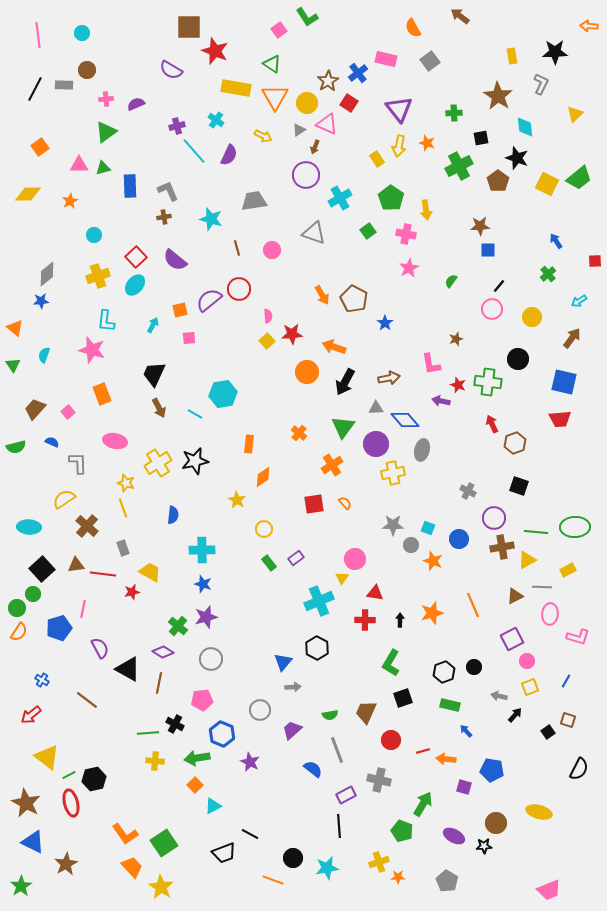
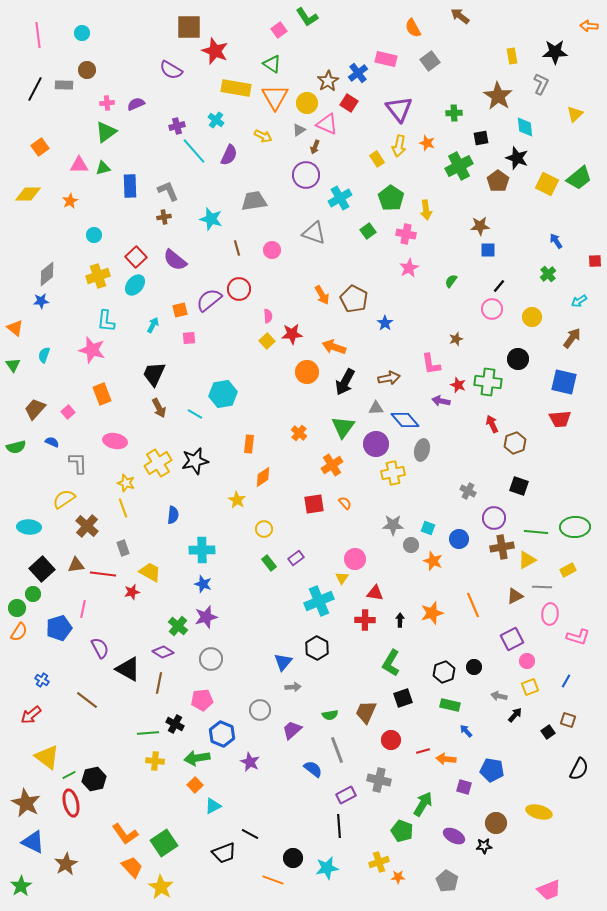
pink cross at (106, 99): moved 1 px right, 4 px down
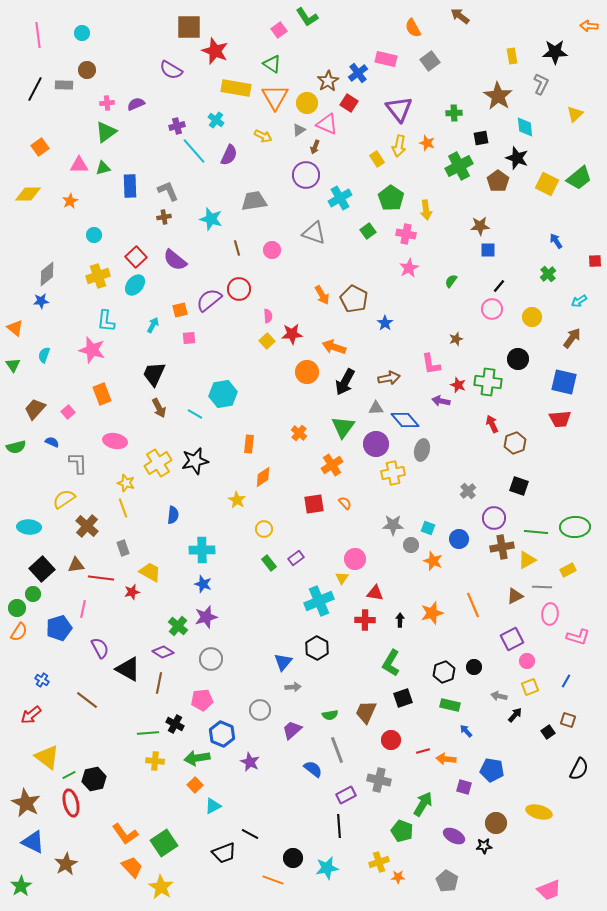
gray cross at (468, 491): rotated 21 degrees clockwise
red line at (103, 574): moved 2 px left, 4 px down
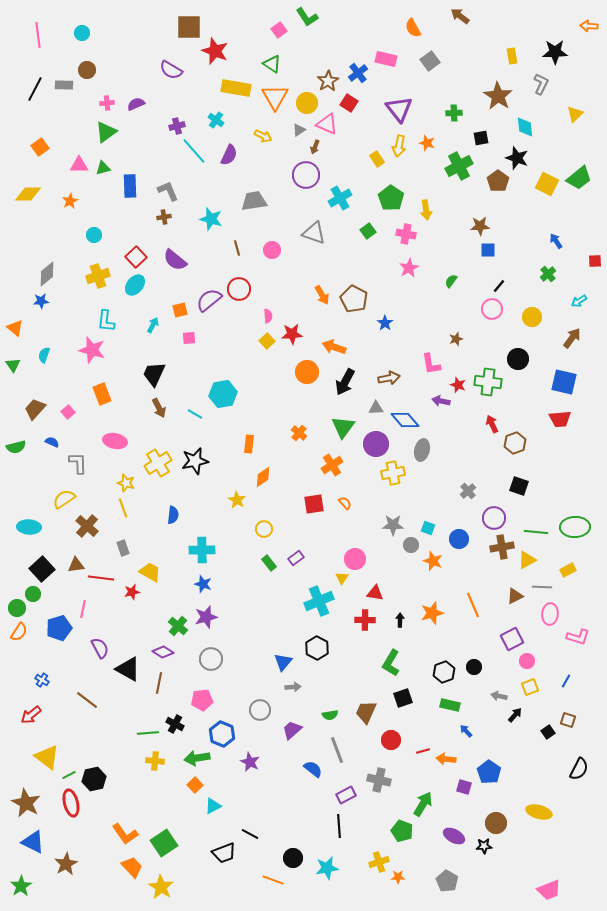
blue pentagon at (492, 770): moved 3 px left, 2 px down; rotated 25 degrees clockwise
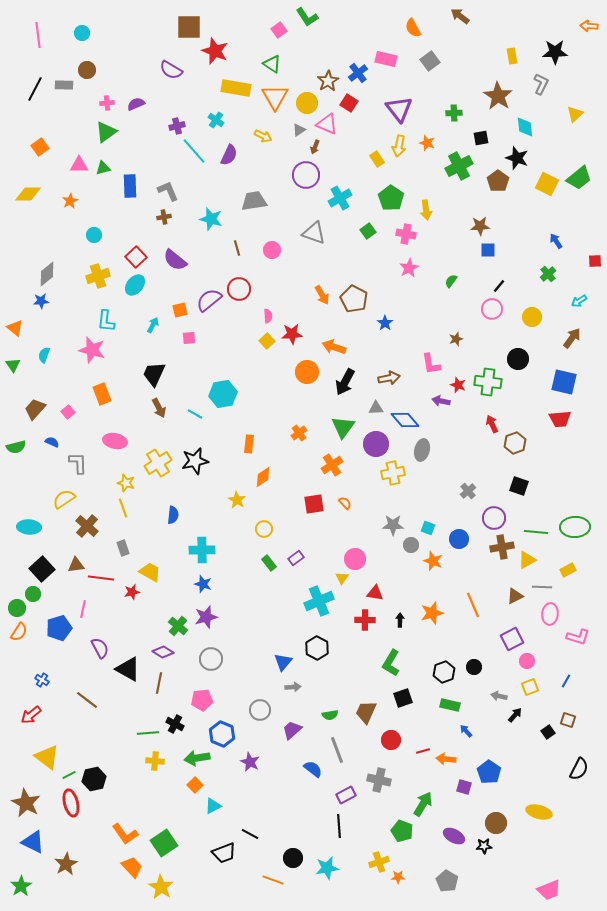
orange cross at (299, 433): rotated 14 degrees clockwise
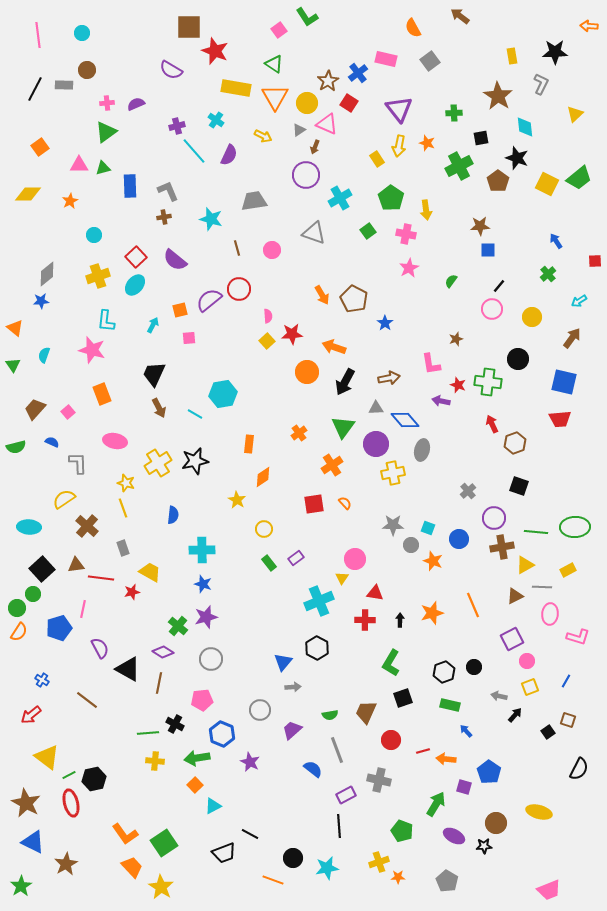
green triangle at (272, 64): moved 2 px right
yellow triangle at (527, 560): moved 2 px left, 5 px down
green arrow at (423, 804): moved 13 px right
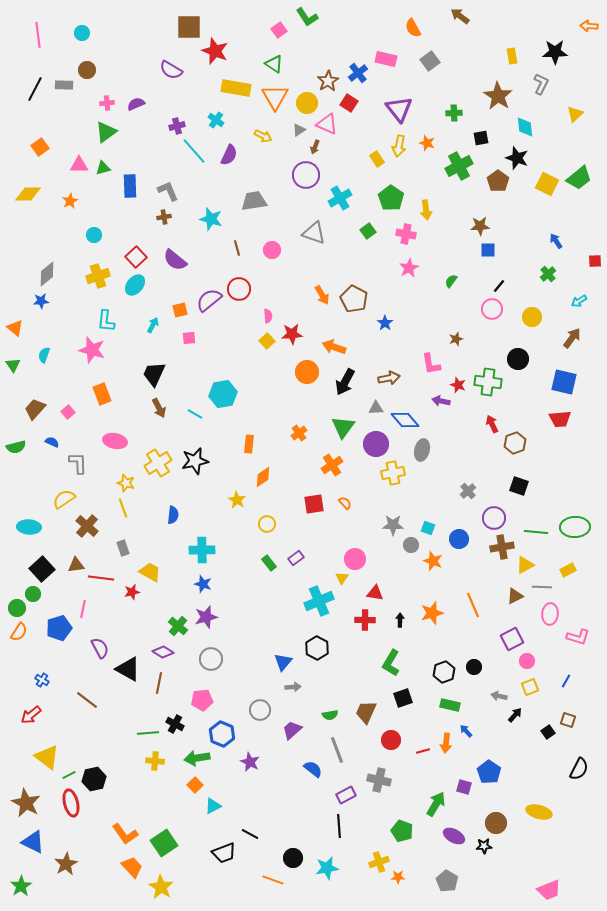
yellow circle at (264, 529): moved 3 px right, 5 px up
orange arrow at (446, 759): moved 16 px up; rotated 90 degrees counterclockwise
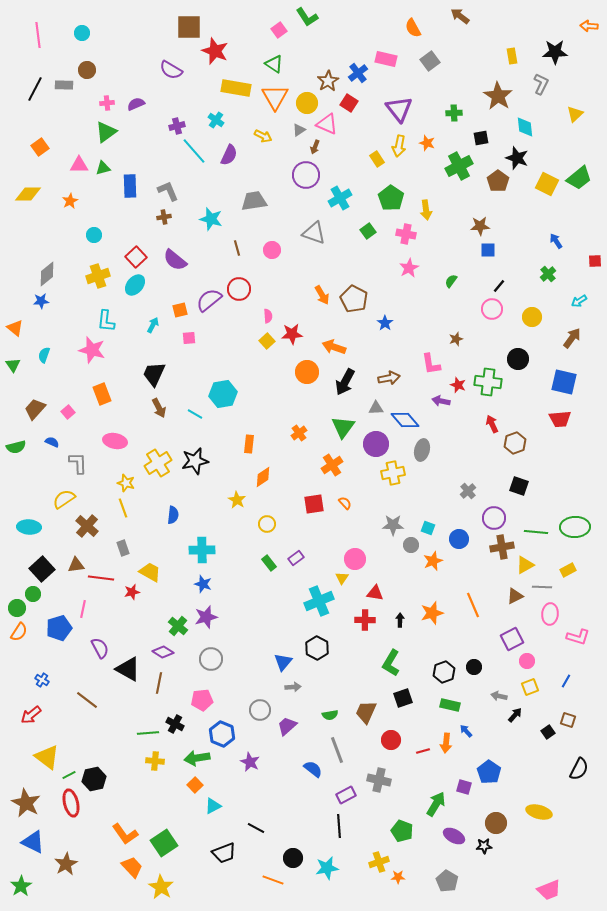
orange star at (433, 561): rotated 30 degrees clockwise
purple trapezoid at (292, 730): moved 5 px left, 4 px up
black line at (250, 834): moved 6 px right, 6 px up
